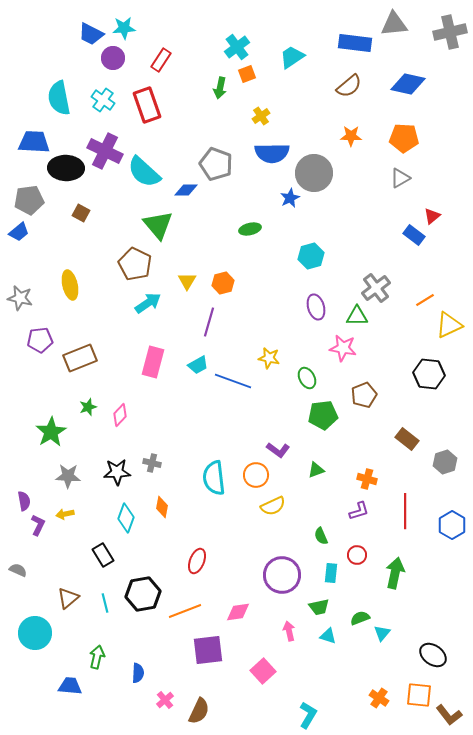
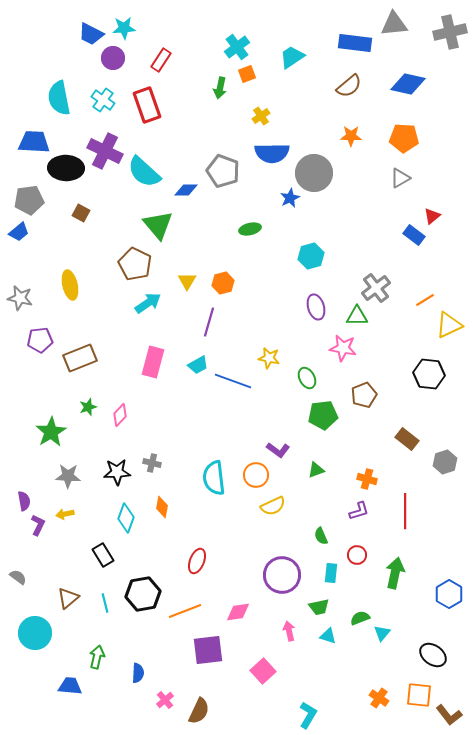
gray pentagon at (216, 164): moved 7 px right, 7 px down
blue hexagon at (452, 525): moved 3 px left, 69 px down
gray semicircle at (18, 570): moved 7 px down; rotated 12 degrees clockwise
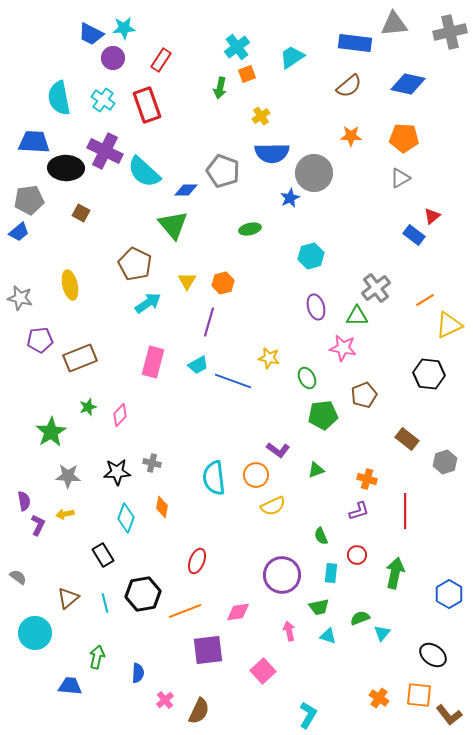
green triangle at (158, 225): moved 15 px right
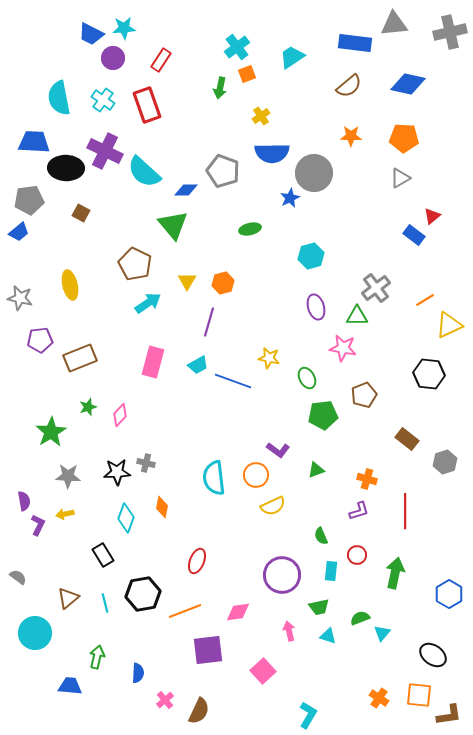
gray cross at (152, 463): moved 6 px left
cyan rectangle at (331, 573): moved 2 px up
brown L-shape at (449, 715): rotated 60 degrees counterclockwise
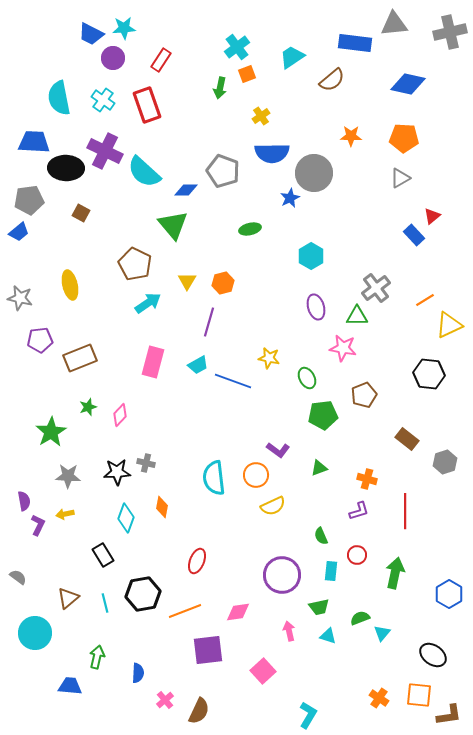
brown semicircle at (349, 86): moved 17 px left, 6 px up
blue rectangle at (414, 235): rotated 10 degrees clockwise
cyan hexagon at (311, 256): rotated 15 degrees counterclockwise
green triangle at (316, 470): moved 3 px right, 2 px up
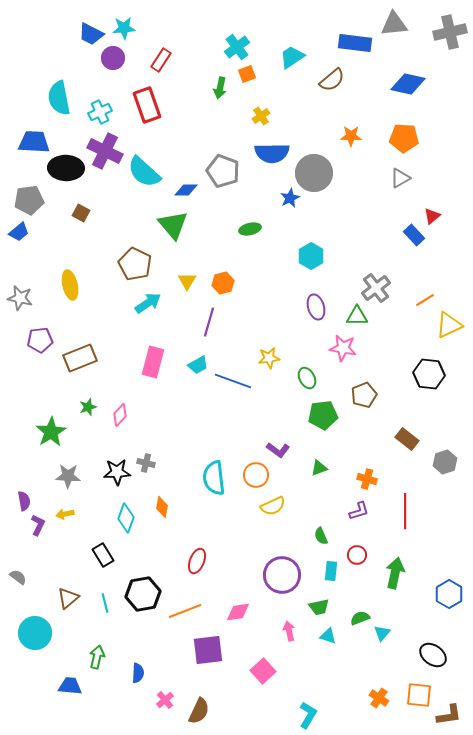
cyan cross at (103, 100): moved 3 px left, 12 px down; rotated 30 degrees clockwise
yellow star at (269, 358): rotated 20 degrees counterclockwise
